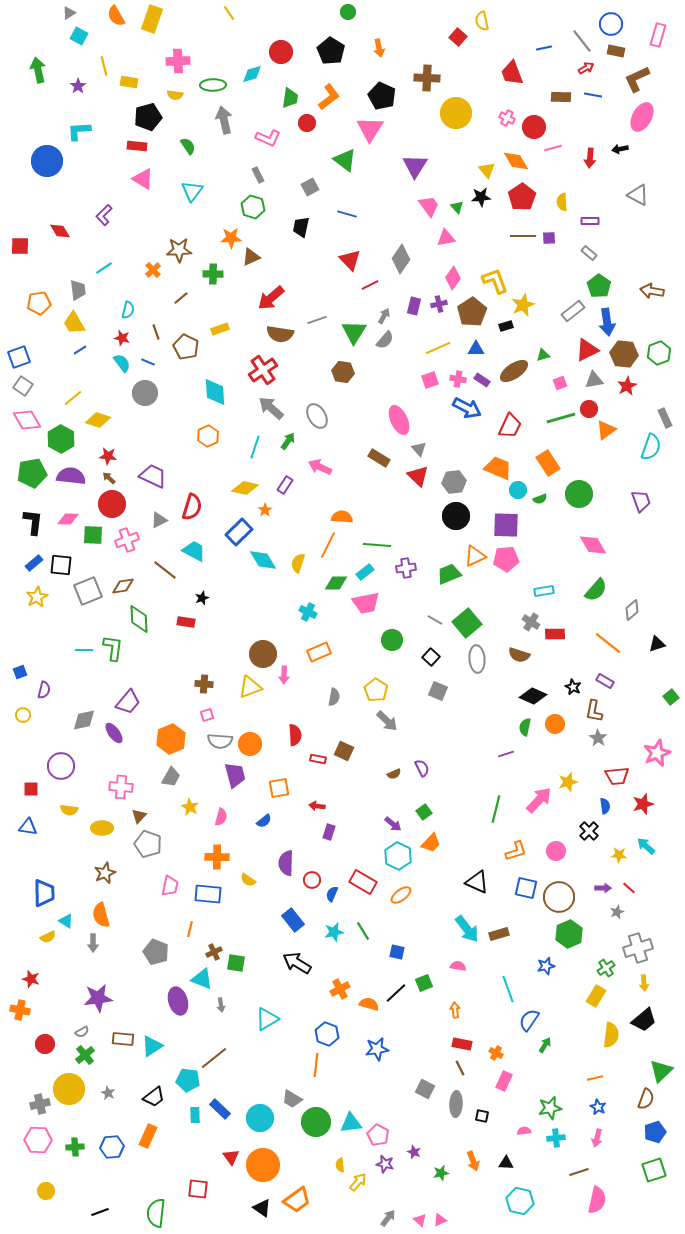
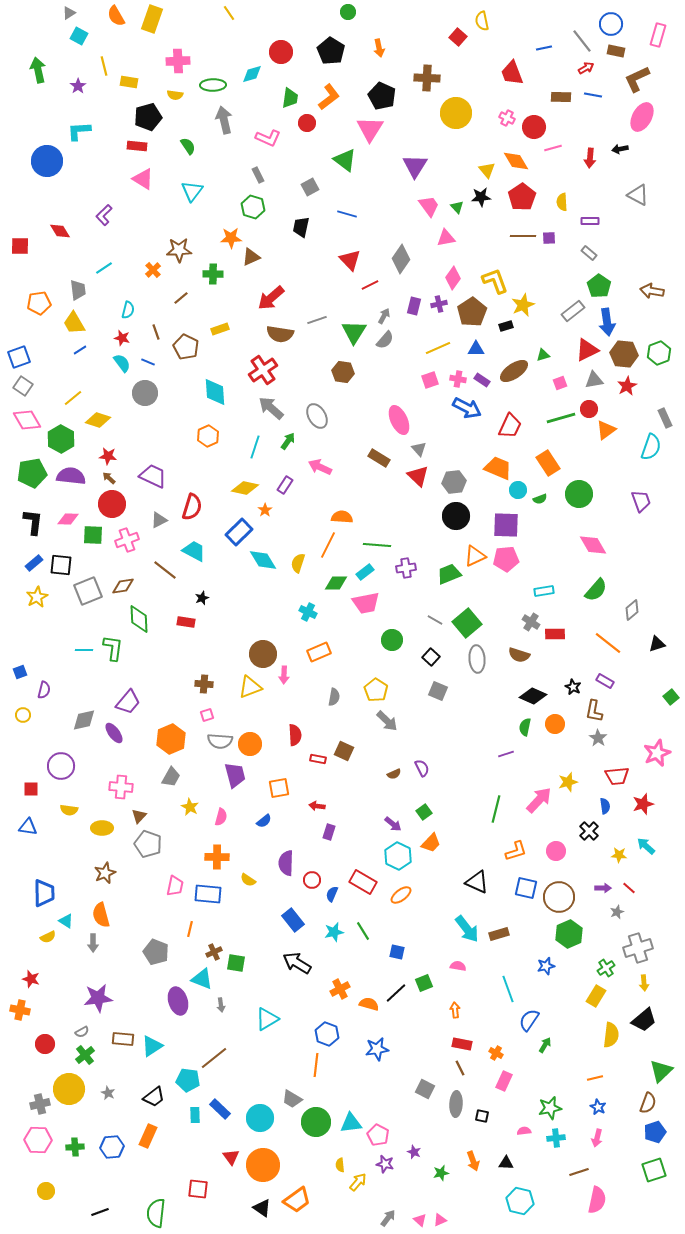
pink trapezoid at (170, 886): moved 5 px right
brown semicircle at (646, 1099): moved 2 px right, 4 px down
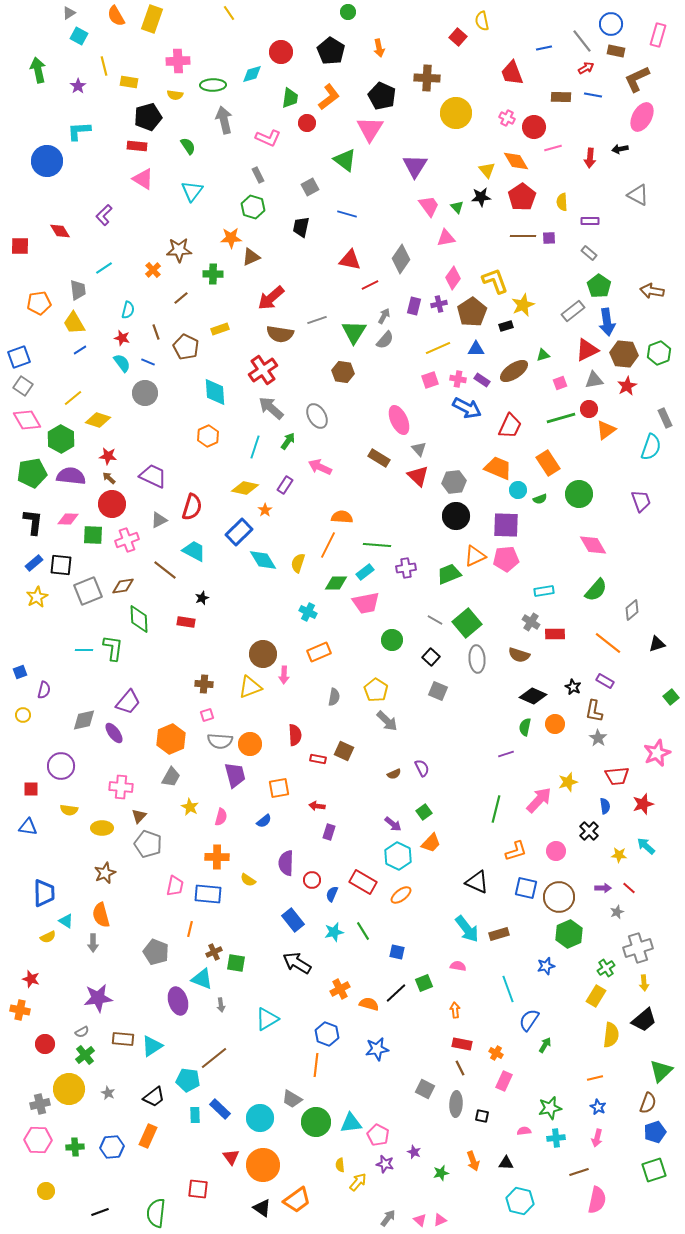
red triangle at (350, 260): rotated 35 degrees counterclockwise
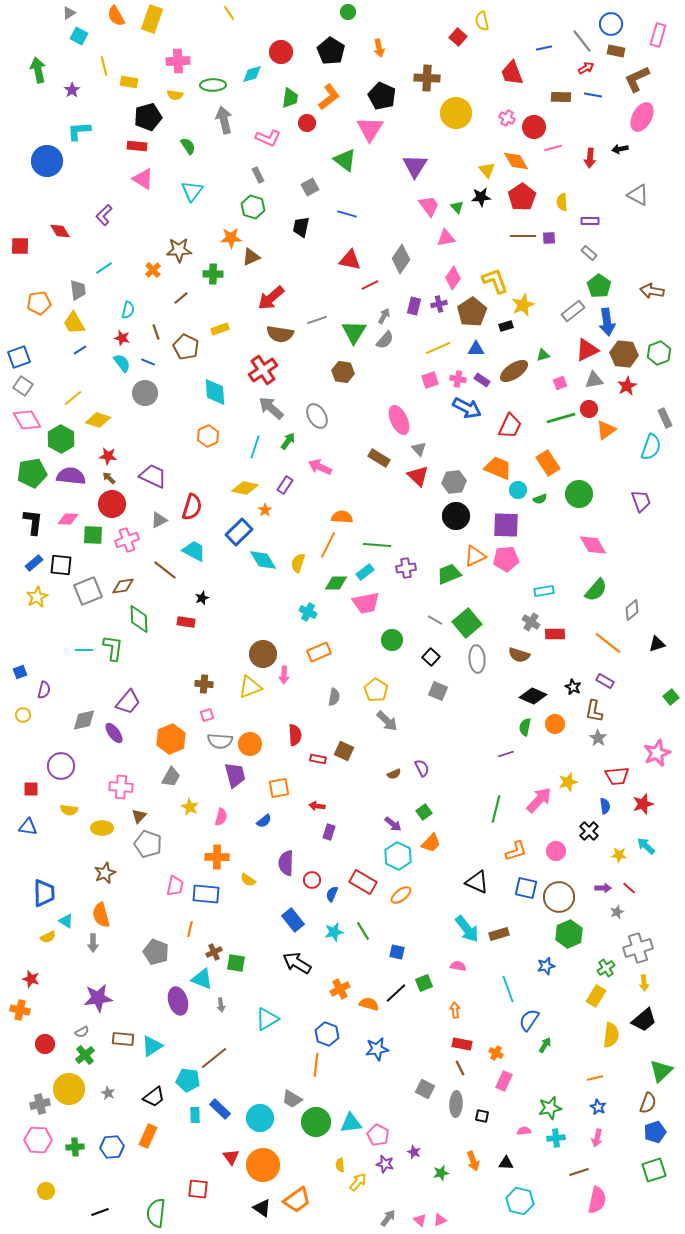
purple star at (78, 86): moved 6 px left, 4 px down
blue rectangle at (208, 894): moved 2 px left
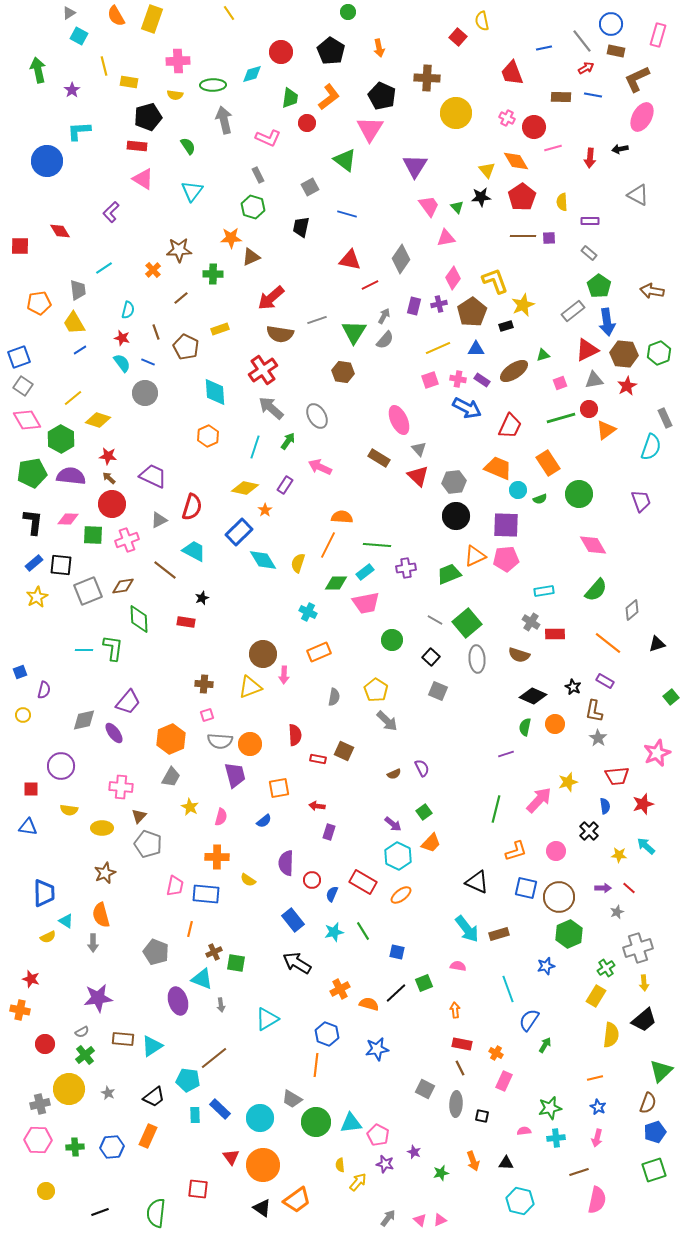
purple L-shape at (104, 215): moved 7 px right, 3 px up
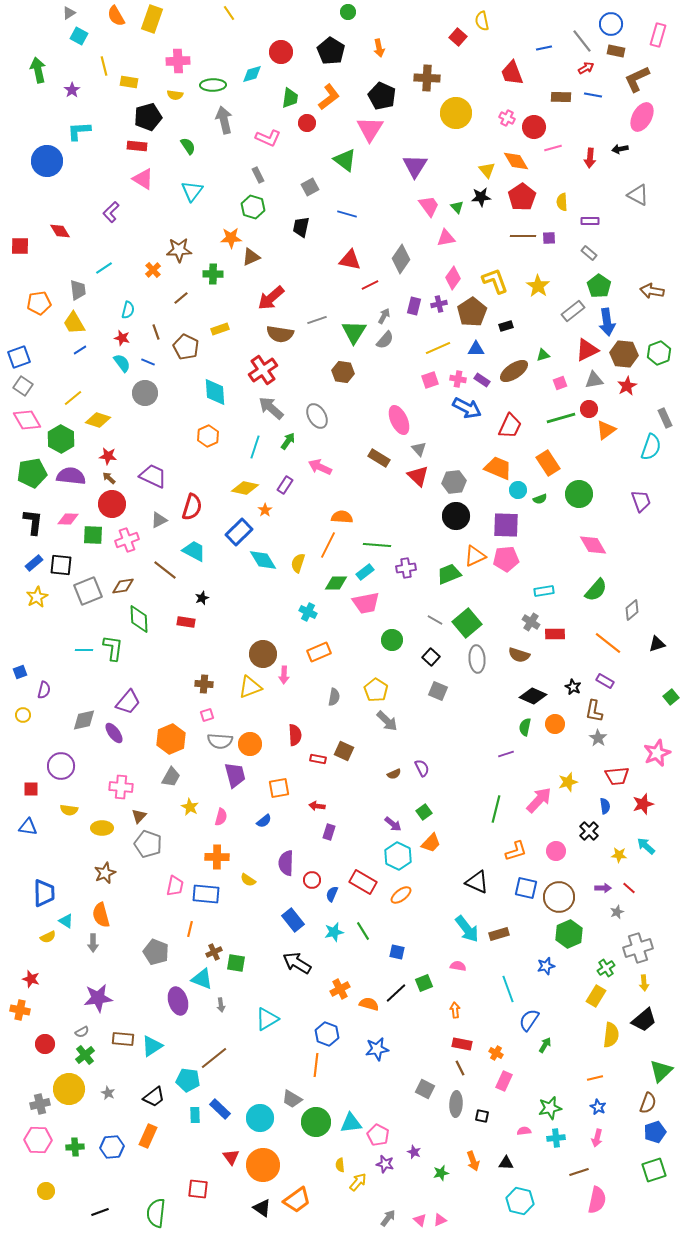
yellow star at (523, 305): moved 15 px right, 19 px up; rotated 15 degrees counterclockwise
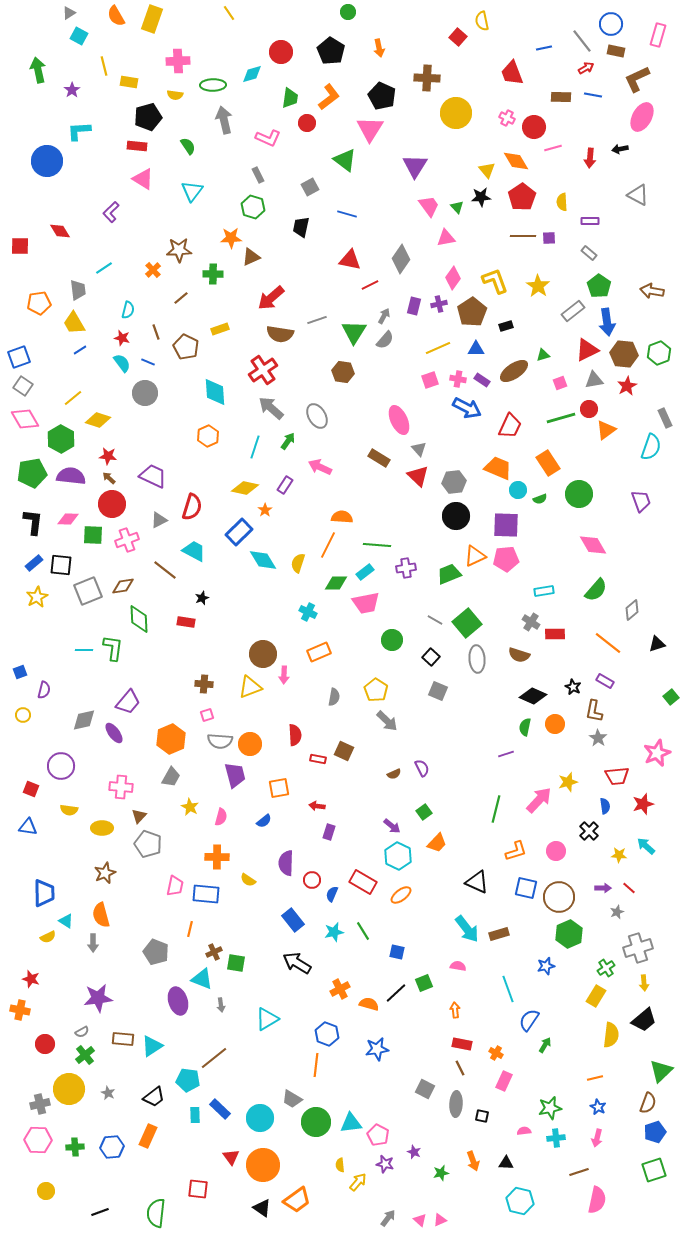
pink diamond at (27, 420): moved 2 px left, 1 px up
red square at (31, 789): rotated 21 degrees clockwise
purple arrow at (393, 824): moved 1 px left, 2 px down
orange trapezoid at (431, 843): moved 6 px right
